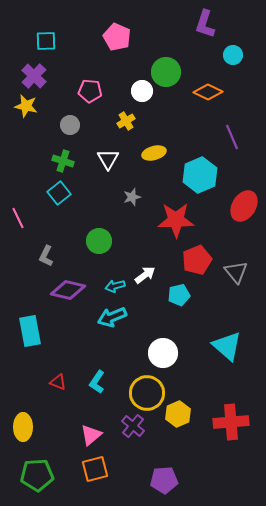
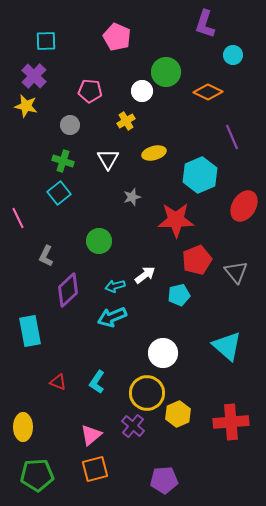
purple diamond at (68, 290): rotated 56 degrees counterclockwise
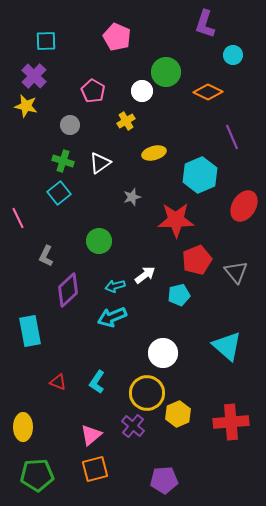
pink pentagon at (90, 91): moved 3 px right; rotated 25 degrees clockwise
white triangle at (108, 159): moved 8 px left, 4 px down; rotated 25 degrees clockwise
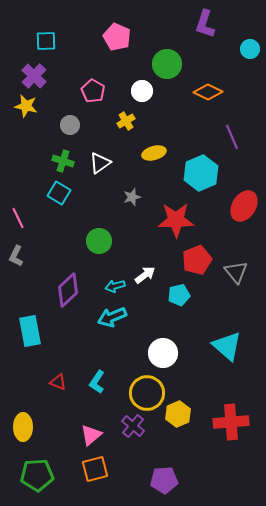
cyan circle at (233, 55): moved 17 px right, 6 px up
green circle at (166, 72): moved 1 px right, 8 px up
cyan hexagon at (200, 175): moved 1 px right, 2 px up
cyan square at (59, 193): rotated 20 degrees counterclockwise
gray L-shape at (46, 256): moved 30 px left
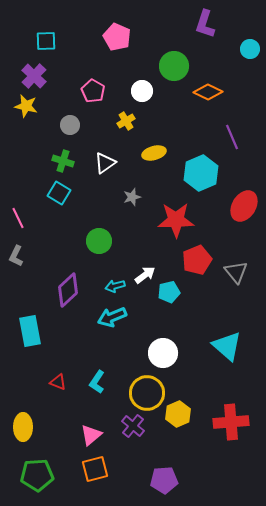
green circle at (167, 64): moved 7 px right, 2 px down
white triangle at (100, 163): moved 5 px right
cyan pentagon at (179, 295): moved 10 px left, 3 px up
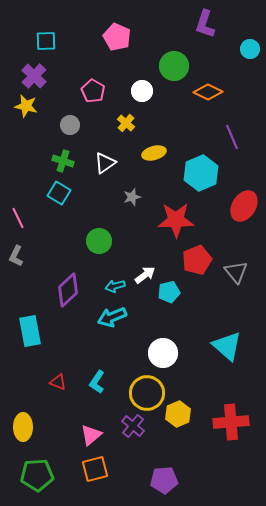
yellow cross at (126, 121): moved 2 px down; rotated 18 degrees counterclockwise
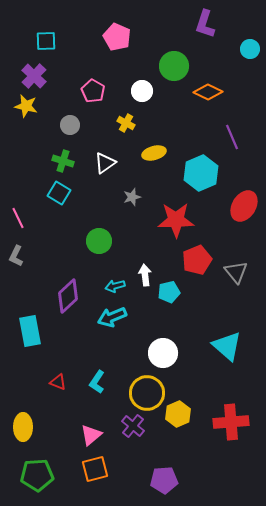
yellow cross at (126, 123): rotated 12 degrees counterclockwise
white arrow at (145, 275): rotated 60 degrees counterclockwise
purple diamond at (68, 290): moved 6 px down
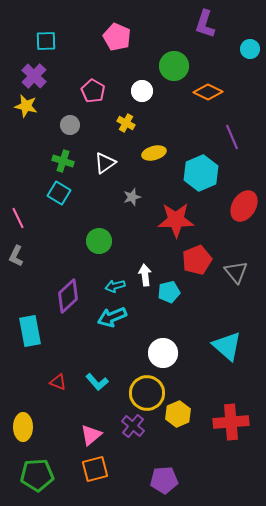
cyan L-shape at (97, 382): rotated 75 degrees counterclockwise
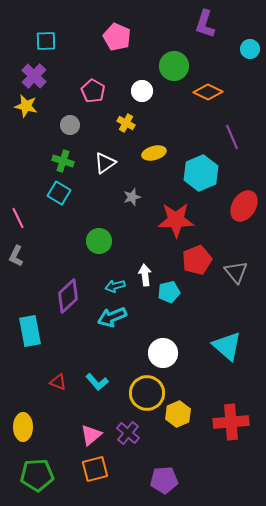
purple cross at (133, 426): moved 5 px left, 7 px down
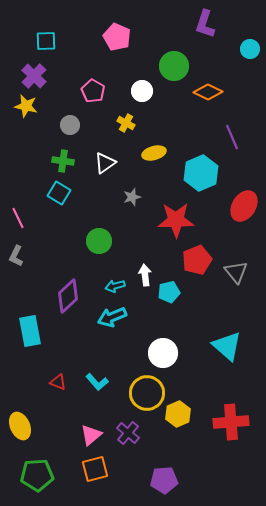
green cross at (63, 161): rotated 10 degrees counterclockwise
yellow ellipse at (23, 427): moved 3 px left, 1 px up; rotated 24 degrees counterclockwise
